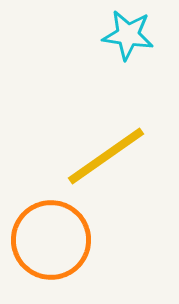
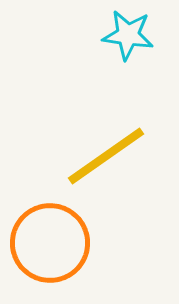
orange circle: moved 1 px left, 3 px down
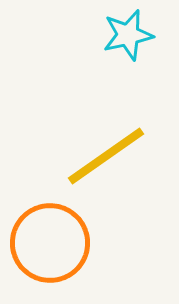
cyan star: rotated 21 degrees counterclockwise
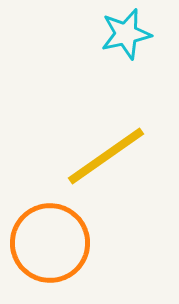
cyan star: moved 2 px left, 1 px up
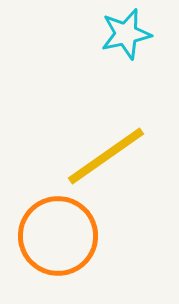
orange circle: moved 8 px right, 7 px up
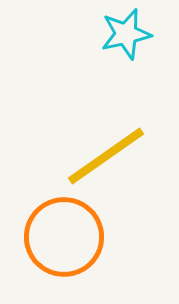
orange circle: moved 6 px right, 1 px down
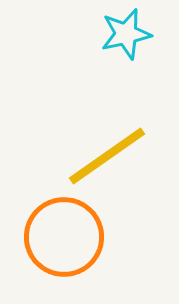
yellow line: moved 1 px right
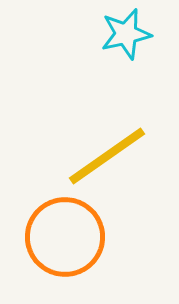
orange circle: moved 1 px right
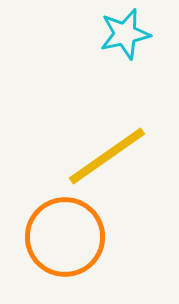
cyan star: moved 1 px left
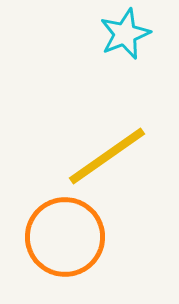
cyan star: rotated 9 degrees counterclockwise
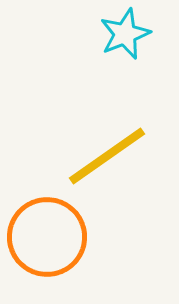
orange circle: moved 18 px left
